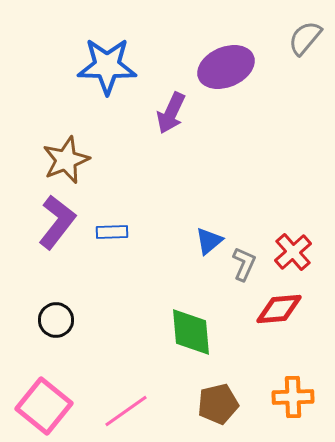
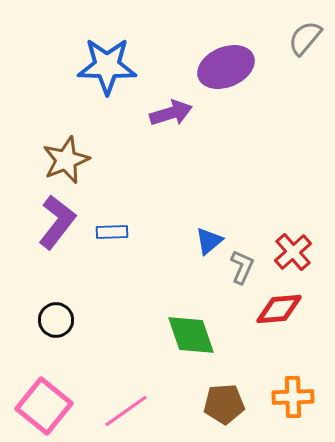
purple arrow: rotated 132 degrees counterclockwise
gray L-shape: moved 2 px left, 3 px down
green diamond: moved 3 px down; rotated 14 degrees counterclockwise
brown pentagon: moved 6 px right; rotated 9 degrees clockwise
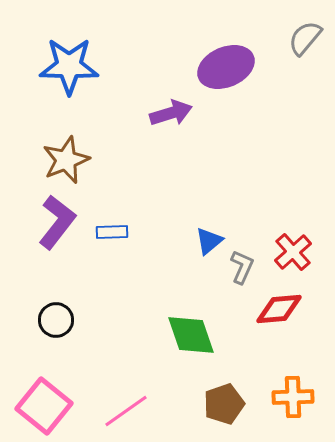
blue star: moved 38 px left
brown pentagon: rotated 15 degrees counterclockwise
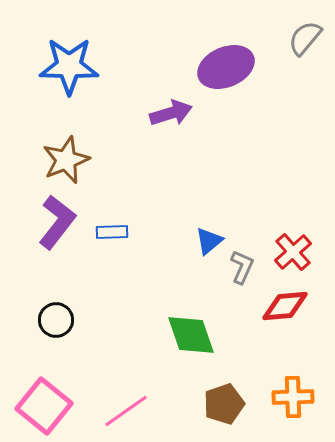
red diamond: moved 6 px right, 3 px up
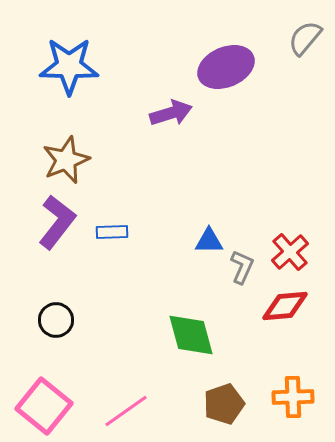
blue triangle: rotated 40 degrees clockwise
red cross: moved 3 px left
green diamond: rotated 4 degrees clockwise
